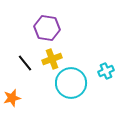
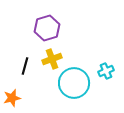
purple hexagon: rotated 25 degrees counterclockwise
black line: moved 3 px down; rotated 54 degrees clockwise
cyan circle: moved 3 px right
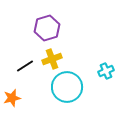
black line: rotated 42 degrees clockwise
cyan circle: moved 7 px left, 4 px down
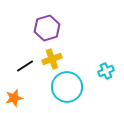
orange star: moved 2 px right
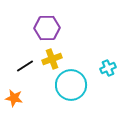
purple hexagon: rotated 15 degrees clockwise
cyan cross: moved 2 px right, 3 px up
cyan circle: moved 4 px right, 2 px up
orange star: rotated 24 degrees clockwise
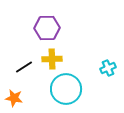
yellow cross: rotated 18 degrees clockwise
black line: moved 1 px left, 1 px down
cyan circle: moved 5 px left, 4 px down
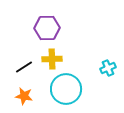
orange star: moved 10 px right, 2 px up
